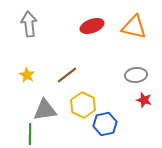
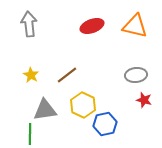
orange triangle: moved 1 px right, 1 px up
yellow star: moved 4 px right
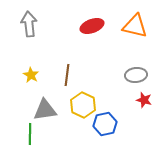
brown line: rotated 45 degrees counterclockwise
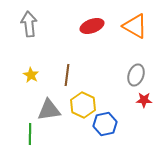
orange triangle: rotated 16 degrees clockwise
gray ellipse: rotated 65 degrees counterclockwise
red star: rotated 14 degrees counterclockwise
gray triangle: moved 4 px right
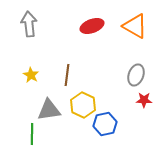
green line: moved 2 px right
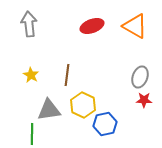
gray ellipse: moved 4 px right, 2 px down
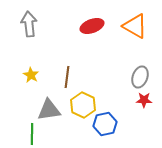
brown line: moved 2 px down
